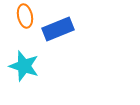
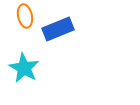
cyan star: moved 2 px down; rotated 12 degrees clockwise
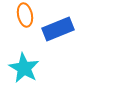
orange ellipse: moved 1 px up
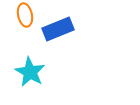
cyan star: moved 6 px right, 4 px down
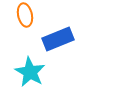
blue rectangle: moved 10 px down
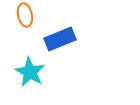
blue rectangle: moved 2 px right
